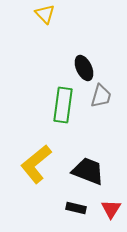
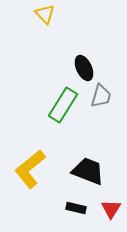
green rectangle: rotated 24 degrees clockwise
yellow L-shape: moved 6 px left, 5 px down
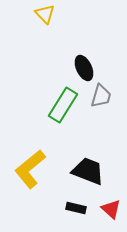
red triangle: rotated 20 degrees counterclockwise
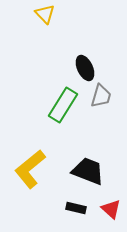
black ellipse: moved 1 px right
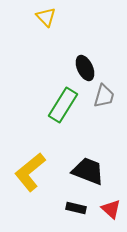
yellow triangle: moved 1 px right, 3 px down
gray trapezoid: moved 3 px right
yellow L-shape: moved 3 px down
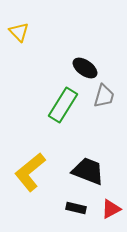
yellow triangle: moved 27 px left, 15 px down
black ellipse: rotated 30 degrees counterclockwise
red triangle: rotated 50 degrees clockwise
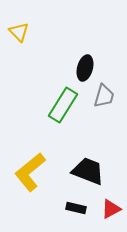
black ellipse: rotated 70 degrees clockwise
